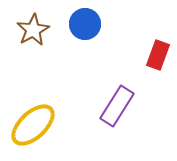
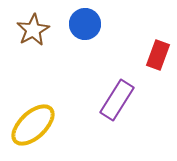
purple rectangle: moved 6 px up
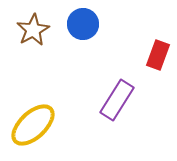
blue circle: moved 2 px left
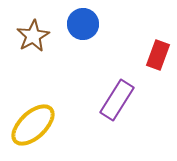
brown star: moved 6 px down
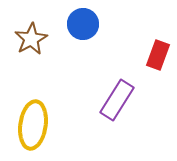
brown star: moved 2 px left, 3 px down
yellow ellipse: rotated 39 degrees counterclockwise
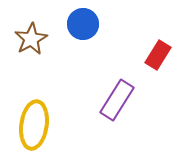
red rectangle: rotated 12 degrees clockwise
yellow ellipse: moved 1 px right
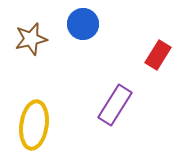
brown star: rotated 16 degrees clockwise
purple rectangle: moved 2 px left, 5 px down
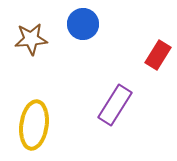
brown star: rotated 8 degrees clockwise
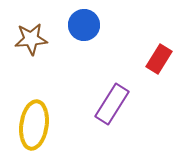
blue circle: moved 1 px right, 1 px down
red rectangle: moved 1 px right, 4 px down
purple rectangle: moved 3 px left, 1 px up
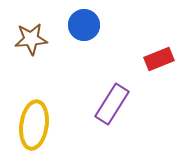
red rectangle: rotated 36 degrees clockwise
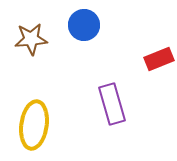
purple rectangle: rotated 48 degrees counterclockwise
